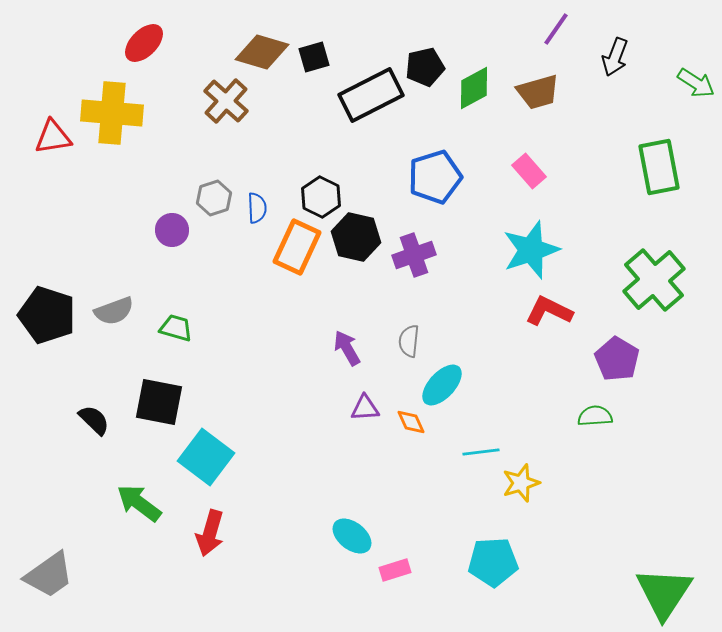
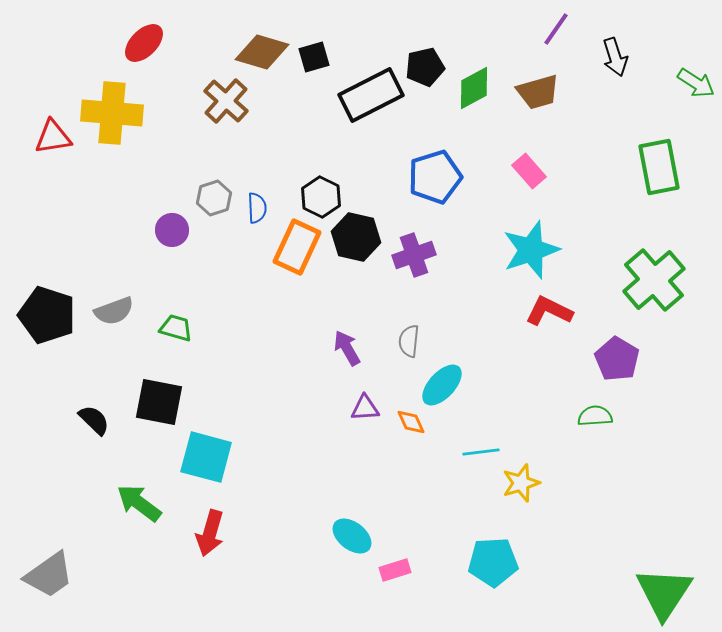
black arrow at (615, 57): rotated 39 degrees counterclockwise
cyan square at (206, 457): rotated 22 degrees counterclockwise
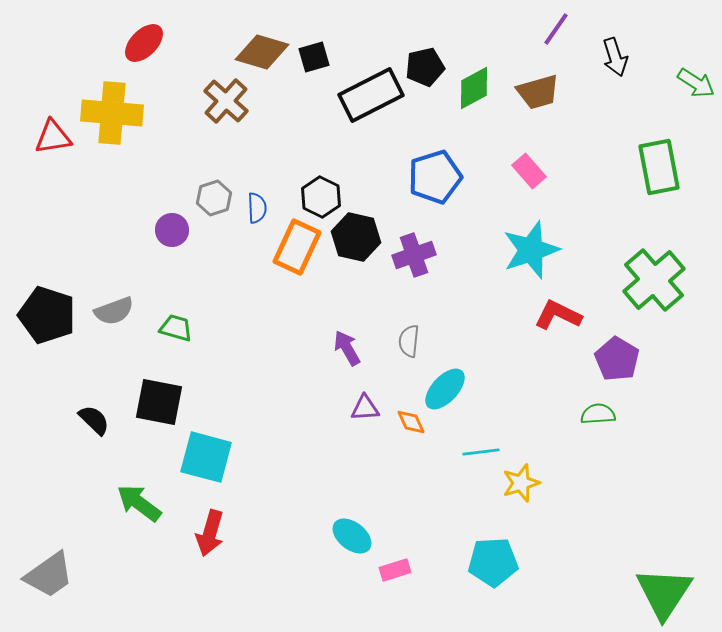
red L-shape at (549, 311): moved 9 px right, 4 px down
cyan ellipse at (442, 385): moved 3 px right, 4 px down
green semicircle at (595, 416): moved 3 px right, 2 px up
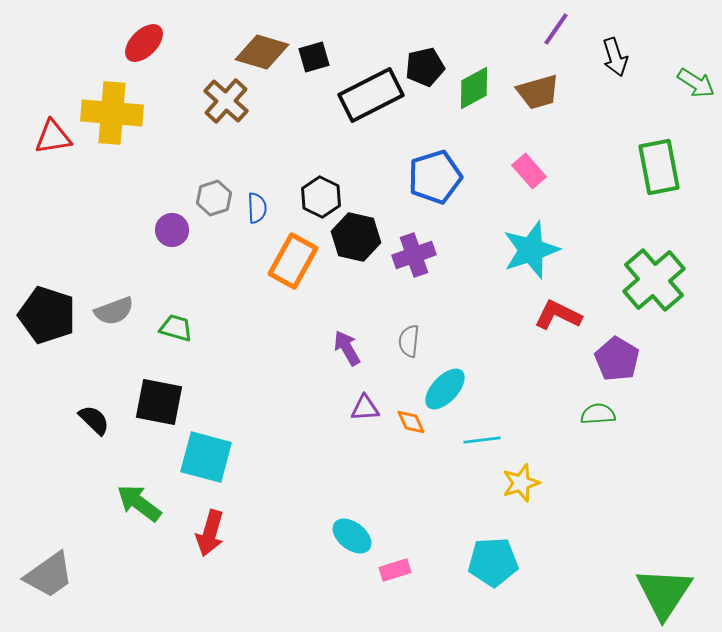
orange rectangle at (297, 247): moved 4 px left, 14 px down; rotated 4 degrees clockwise
cyan line at (481, 452): moved 1 px right, 12 px up
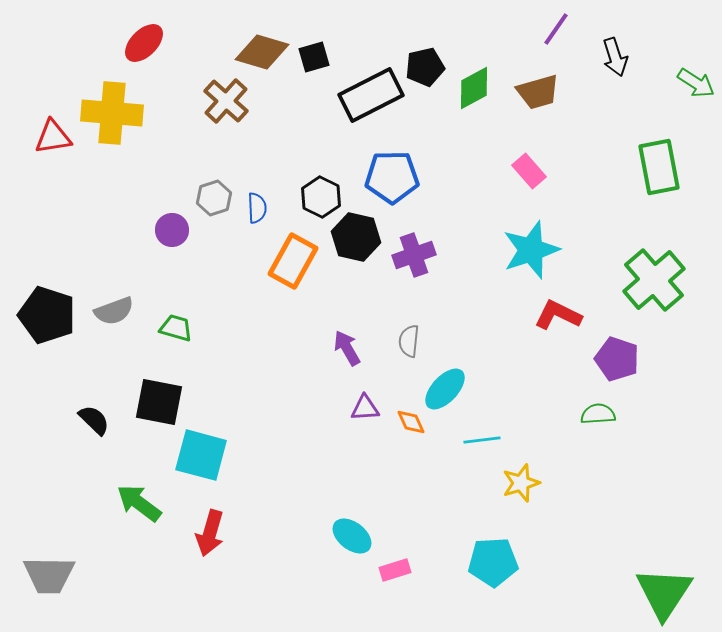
blue pentagon at (435, 177): moved 43 px left; rotated 16 degrees clockwise
purple pentagon at (617, 359): rotated 12 degrees counterclockwise
cyan square at (206, 457): moved 5 px left, 2 px up
gray trapezoid at (49, 575): rotated 36 degrees clockwise
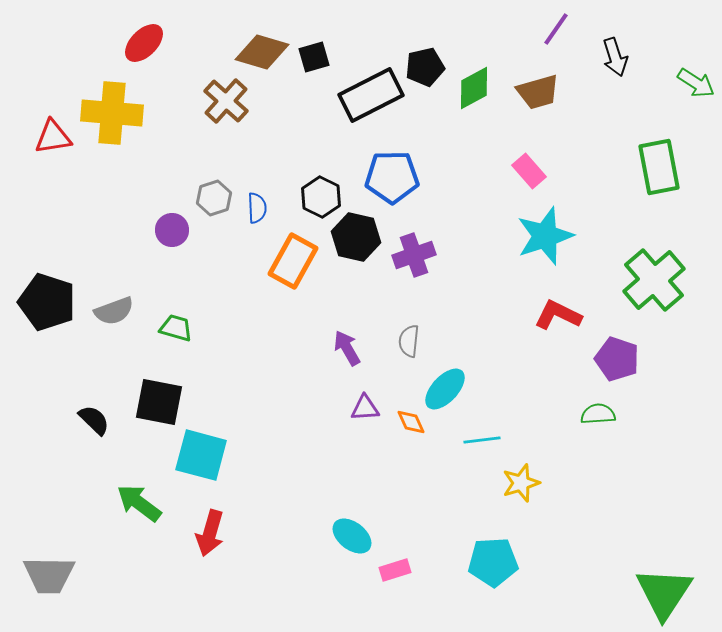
cyan star at (531, 250): moved 14 px right, 14 px up
black pentagon at (47, 315): moved 13 px up
